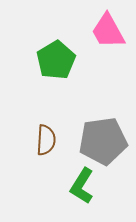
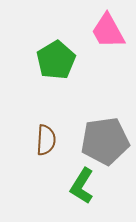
gray pentagon: moved 2 px right
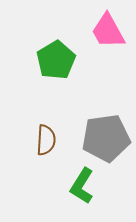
gray pentagon: moved 1 px right, 3 px up
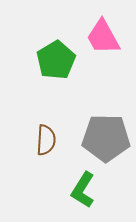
pink trapezoid: moved 5 px left, 6 px down
gray pentagon: rotated 9 degrees clockwise
green L-shape: moved 1 px right, 4 px down
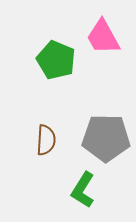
green pentagon: rotated 18 degrees counterclockwise
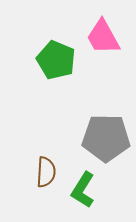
brown semicircle: moved 32 px down
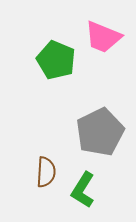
pink trapezoid: rotated 39 degrees counterclockwise
gray pentagon: moved 6 px left, 6 px up; rotated 27 degrees counterclockwise
